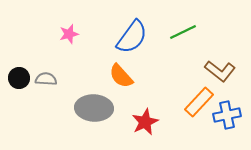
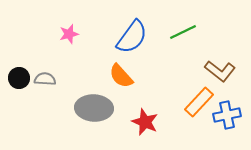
gray semicircle: moved 1 px left
red star: rotated 24 degrees counterclockwise
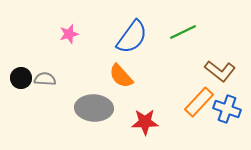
black circle: moved 2 px right
blue cross: moved 6 px up; rotated 32 degrees clockwise
red star: rotated 24 degrees counterclockwise
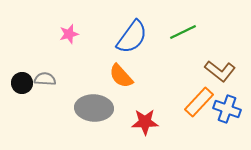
black circle: moved 1 px right, 5 px down
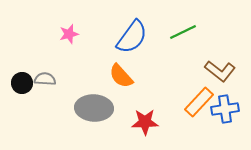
blue cross: moved 2 px left; rotated 28 degrees counterclockwise
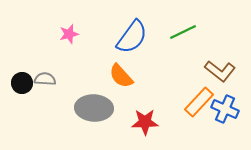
blue cross: rotated 32 degrees clockwise
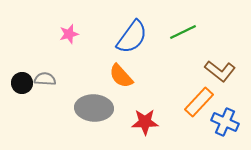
blue cross: moved 13 px down
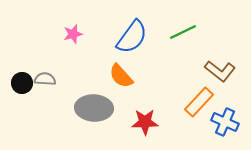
pink star: moved 4 px right
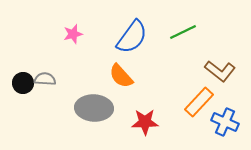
black circle: moved 1 px right
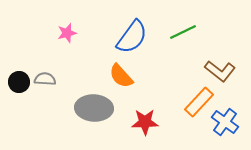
pink star: moved 6 px left, 1 px up
black circle: moved 4 px left, 1 px up
blue cross: rotated 12 degrees clockwise
